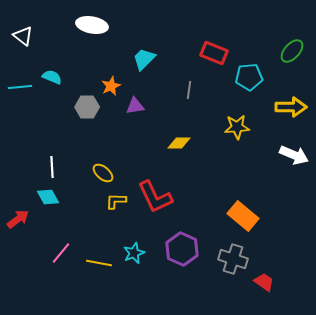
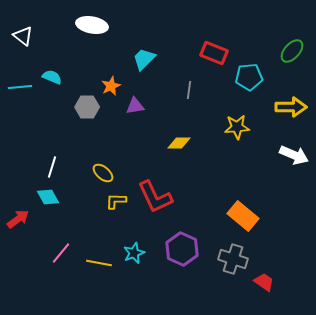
white line: rotated 20 degrees clockwise
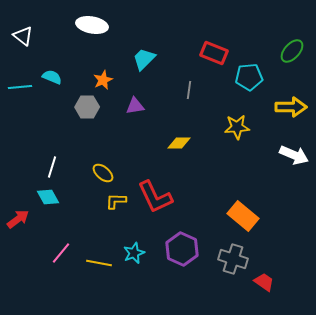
orange star: moved 8 px left, 6 px up
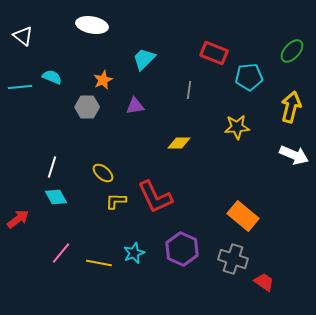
yellow arrow: rotated 76 degrees counterclockwise
cyan diamond: moved 8 px right
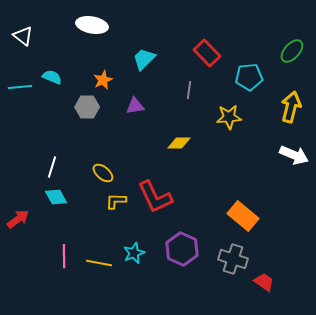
red rectangle: moved 7 px left; rotated 24 degrees clockwise
yellow star: moved 8 px left, 10 px up
pink line: moved 3 px right, 3 px down; rotated 40 degrees counterclockwise
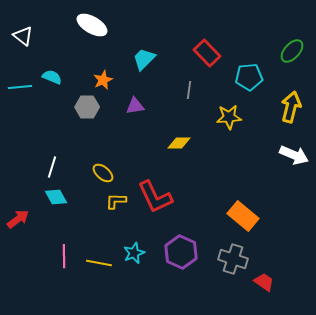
white ellipse: rotated 20 degrees clockwise
purple hexagon: moved 1 px left, 3 px down
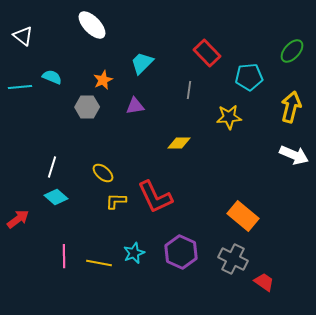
white ellipse: rotated 16 degrees clockwise
cyan trapezoid: moved 2 px left, 4 px down
cyan diamond: rotated 20 degrees counterclockwise
gray cross: rotated 8 degrees clockwise
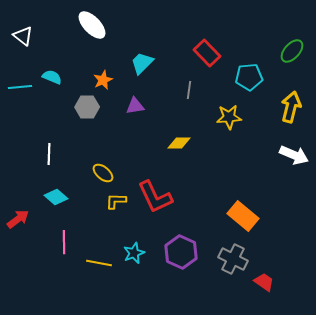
white line: moved 3 px left, 13 px up; rotated 15 degrees counterclockwise
pink line: moved 14 px up
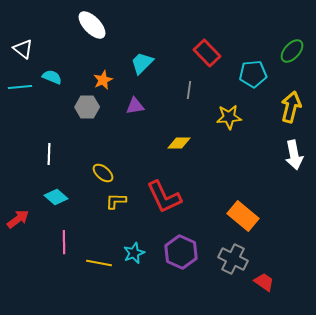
white triangle: moved 13 px down
cyan pentagon: moved 4 px right, 3 px up
white arrow: rotated 56 degrees clockwise
red L-shape: moved 9 px right
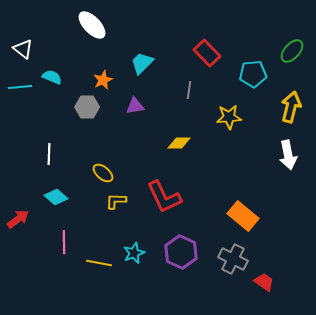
white arrow: moved 6 px left
